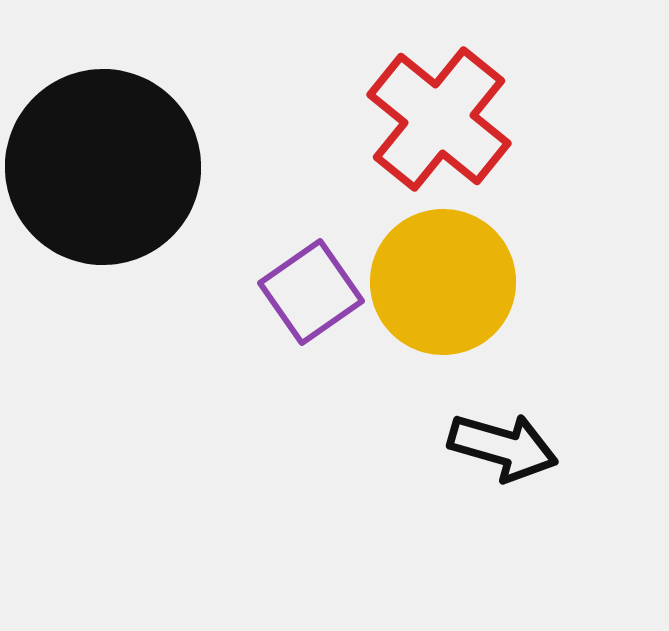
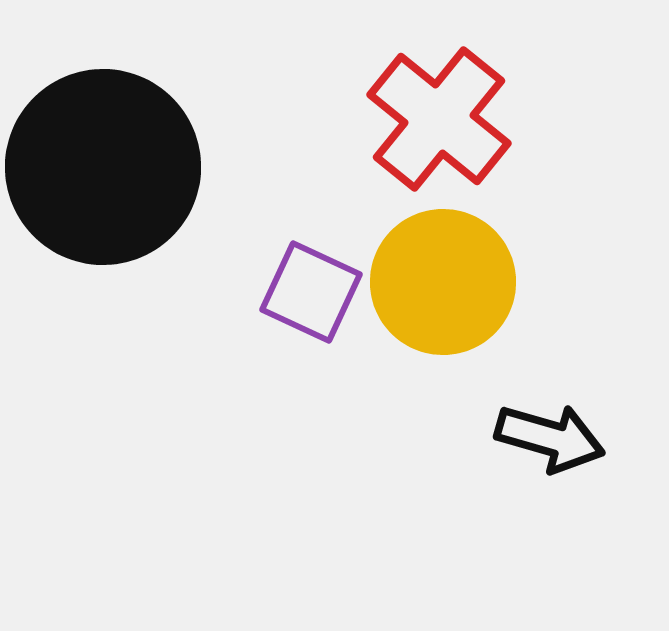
purple square: rotated 30 degrees counterclockwise
black arrow: moved 47 px right, 9 px up
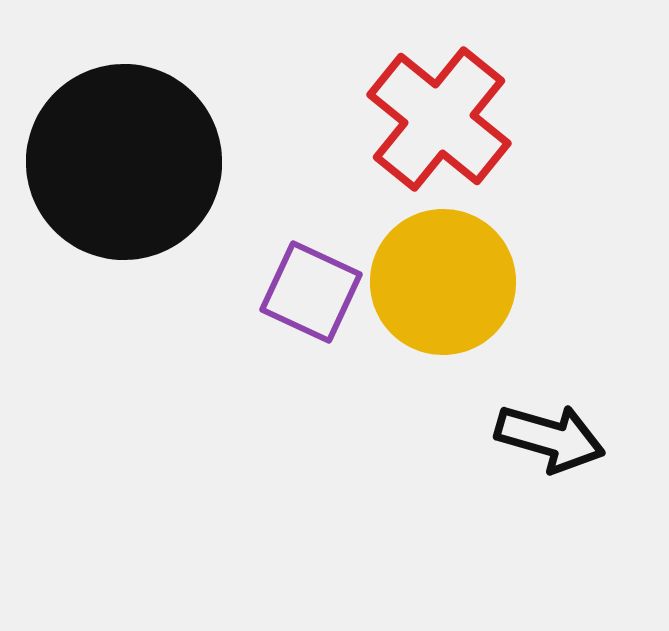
black circle: moved 21 px right, 5 px up
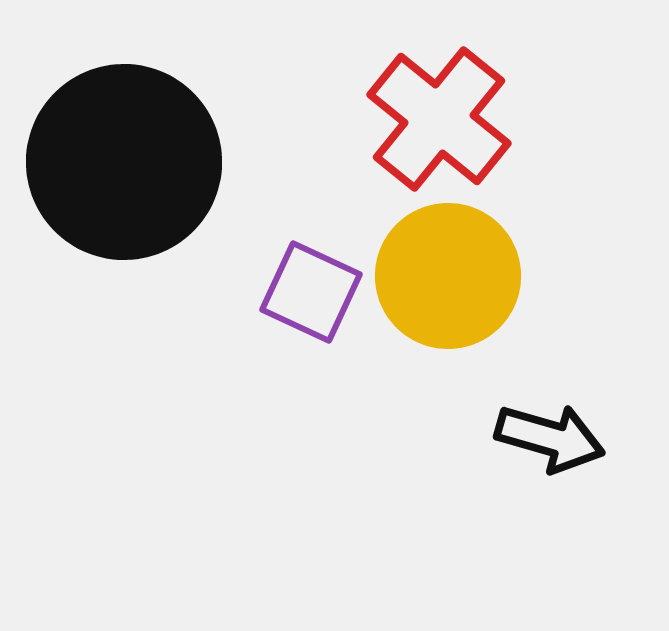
yellow circle: moved 5 px right, 6 px up
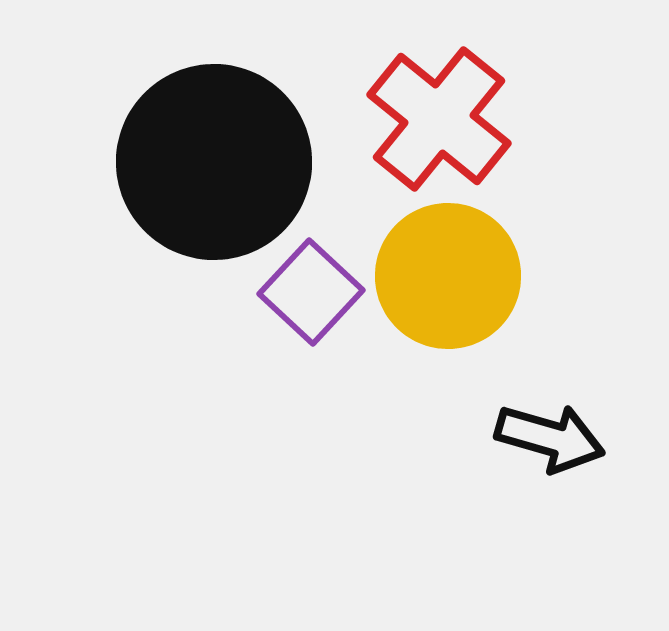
black circle: moved 90 px right
purple square: rotated 18 degrees clockwise
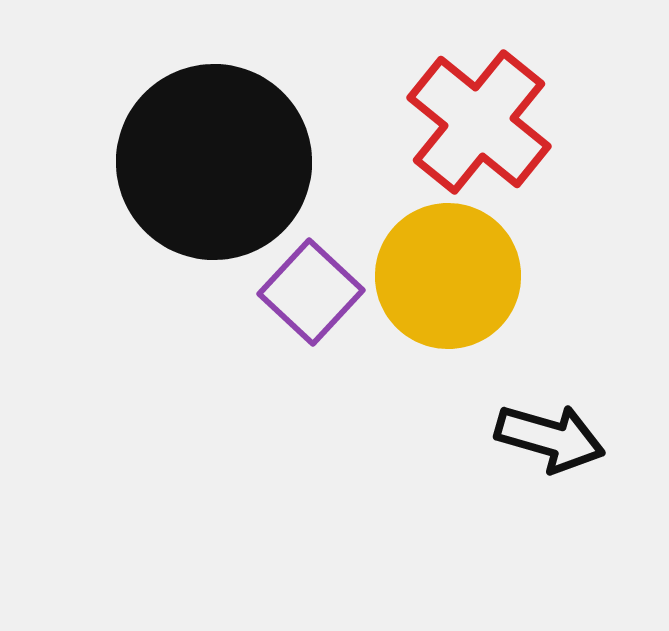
red cross: moved 40 px right, 3 px down
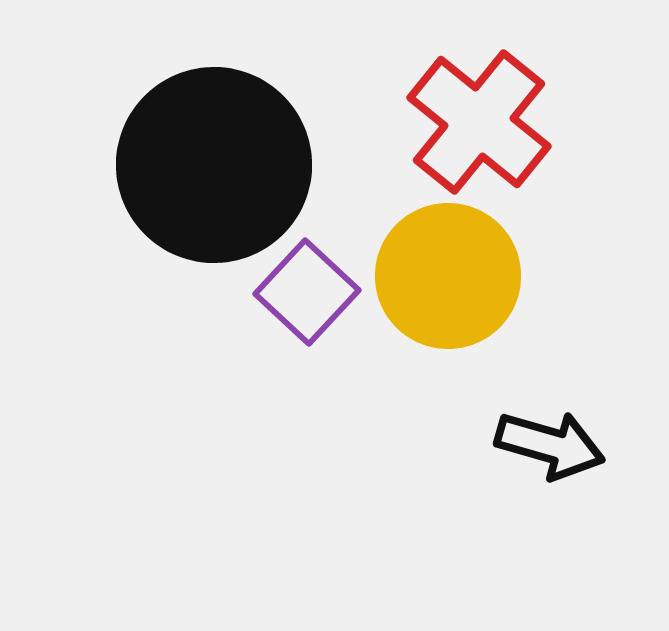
black circle: moved 3 px down
purple square: moved 4 px left
black arrow: moved 7 px down
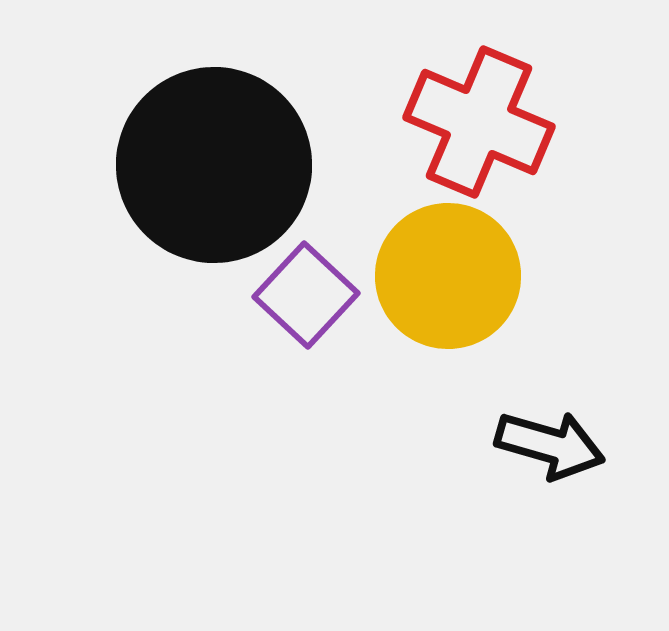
red cross: rotated 16 degrees counterclockwise
purple square: moved 1 px left, 3 px down
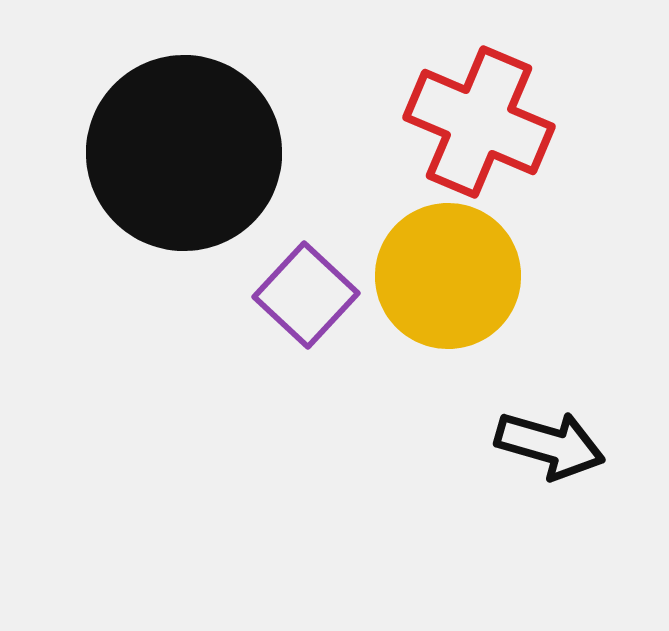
black circle: moved 30 px left, 12 px up
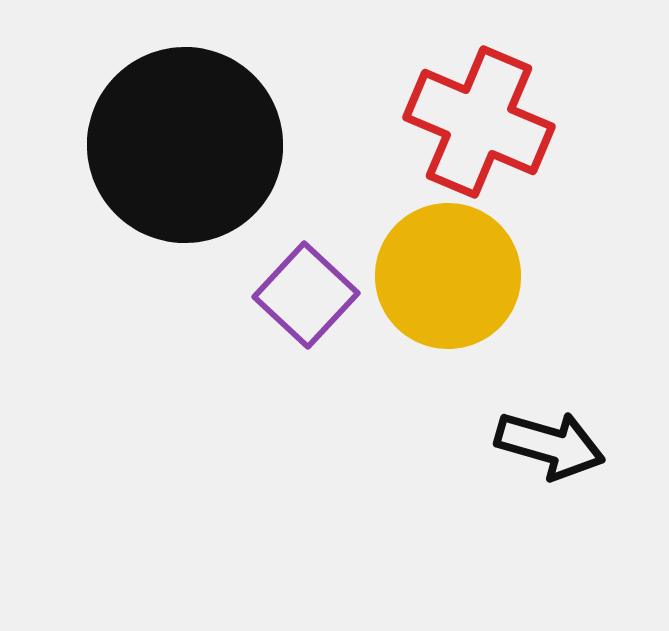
black circle: moved 1 px right, 8 px up
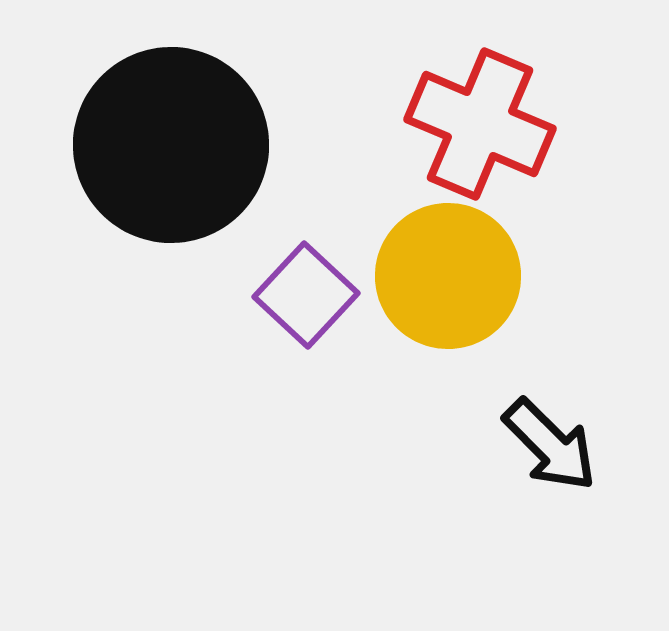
red cross: moved 1 px right, 2 px down
black circle: moved 14 px left
black arrow: rotated 29 degrees clockwise
